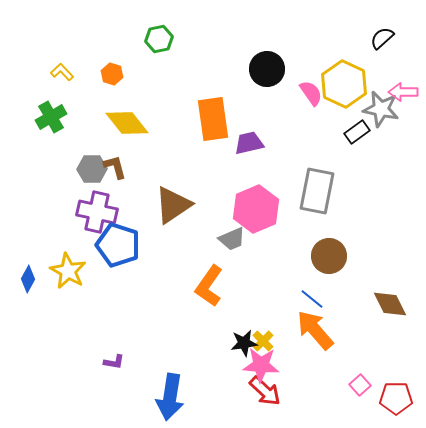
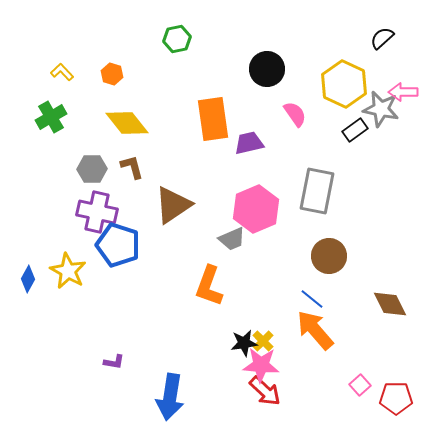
green hexagon: moved 18 px right
pink semicircle: moved 16 px left, 21 px down
black rectangle: moved 2 px left, 2 px up
brown L-shape: moved 17 px right
orange L-shape: rotated 15 degrees counterclockwise
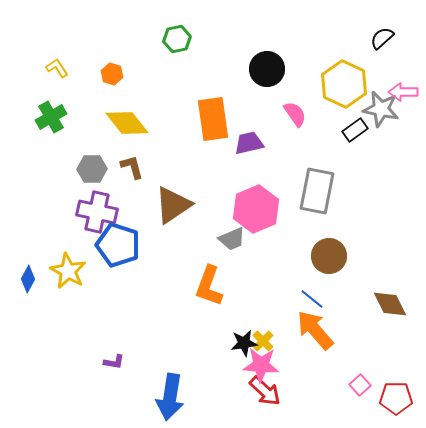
yellow L-shape: moved 5 px left, 4 px up; rotated 10 degrees clockwise
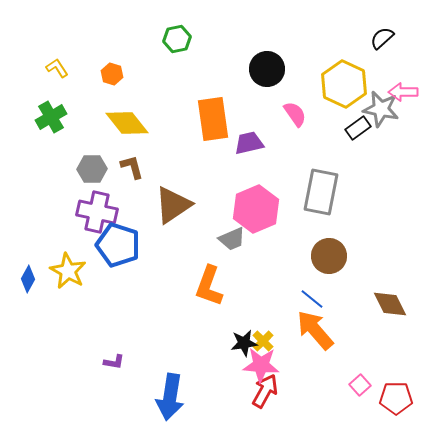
black rectangle: moved 3 px right, 2 px up
gray rectangle: moved 4 px right, 1 px down
red arrow: rotated 104 degrees counterclockwise
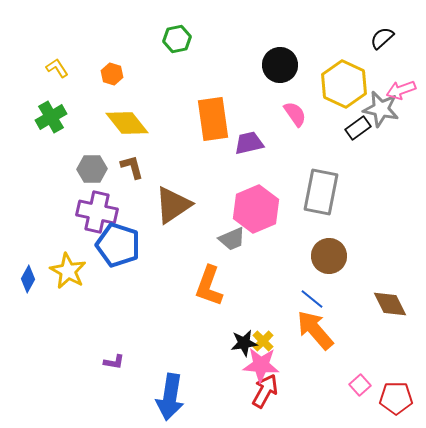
black circle: moved 13 px right, 4 px up
pink arrow: moved 2 px left, 2 px up; rotated 20 degrees counterclockwise
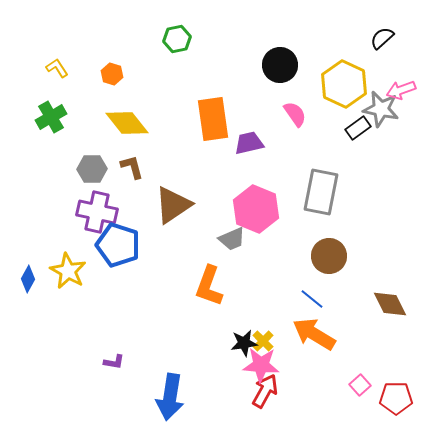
pink hexagon: rotated 15 degrees counterclockwise
orange arrow: moved 1 px left, 4 px down; rotated 18 degrees counterclockwise
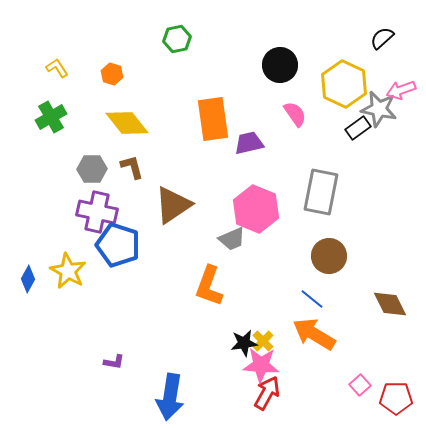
gray star: moved 2 px left
red arrow: moved 2 px right, 2 px down
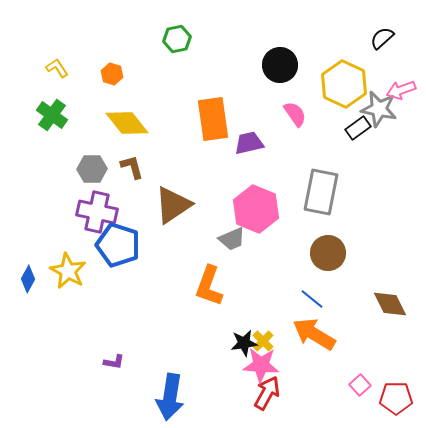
green cross: moved 1 px right, 2 px up; rotated 24 degrees counterclockwise
brown circle: moved 1 px left, 3 px up
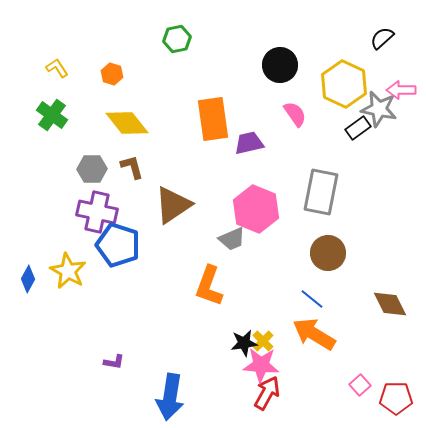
pink arrow: rotated 20 degrees clockwise
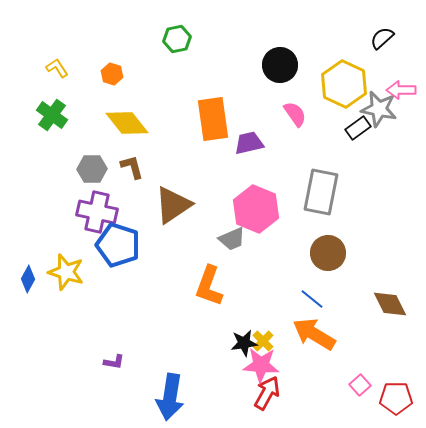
yellow star: moved 2 px left, 1 px down; rotated 12 degrees counterclockwise
